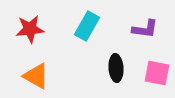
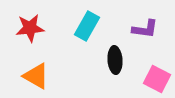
red star: moved 1 px up
black ellipse: moved 1 px left, 8 px up
pink square: moved 6 px down; rotated 16 degrees clockwise
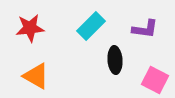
cyan rectangle: moved 4 px right; rotated 16 degrees clockwise
pink square: moved 2 px left, 1 px down
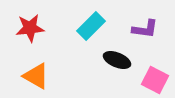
black ellipse: moved 2 px right; rotated 64 degrees counterclockwise
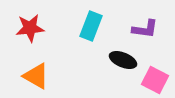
cyan rectangle: rotated 24 degrees counterclockwise
black ellipse: moved 6 px right
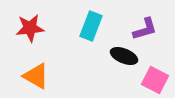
purple L-shape: rotated 24 degrees counterclockwise
black ellipse: moved 1 px right, 4 px up
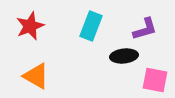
red star: moved 2 px up; rotated 16 degrees counterclockwise
black ellipse: rotated 28 degrees counterclockwise
pink square: rotated 16 degrees counterclockwise
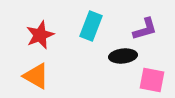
red star: moved 10 px right, 9 px down
black ellipse: moved 1 px left
pink square: moved 3 px left
